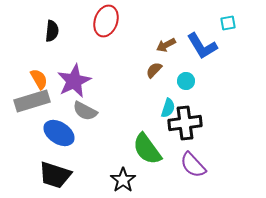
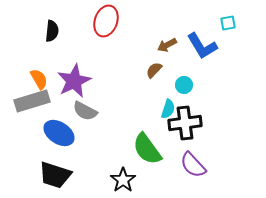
brown arrow: moved 1 px right
cyan circle: moved 2 px left, 4 px down
cyan semicircle: moved 1 px down
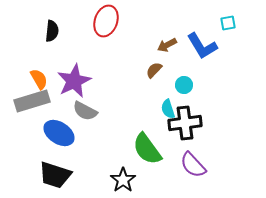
cyan semicircle: rotated 144 degrees clockwise
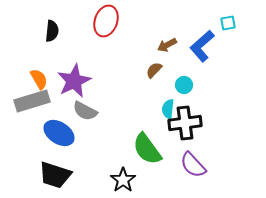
blue L-shape: rotated 80 degrees clockwise
cyan semicircle: rotated 24 degrees clockwise
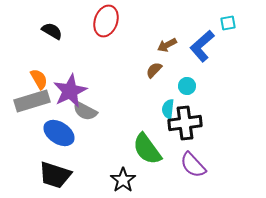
black semicircle: rotated 65 degrees counterclockwise
purple star: moved 4 px left, 10 px down
cyan circle: moved 3 px right, 1 px down
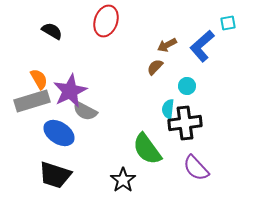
brown semicircle: moved 1 px right, 3 px up
purple semicircle: moved 3 px right, 3 px down
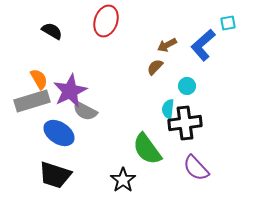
blue L-shape: moved 1 px right, 1 px up
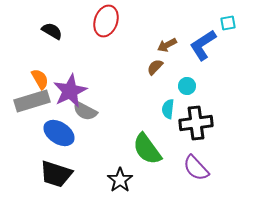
blue L-shape: rotated 8 degrees clockwise
orange semicircle: moved 1 px right
black cross: moved 11 px right
black trapezoid: moved 1 px right, 1 px up
black star: moved 3 px left
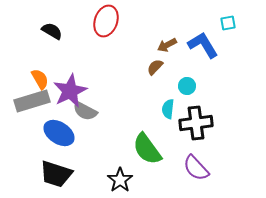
blue L-shape: rotated 92 degrees clockwise
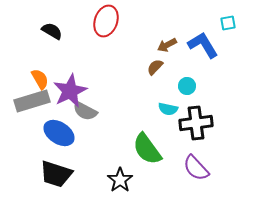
cyan semicircle: rotated 84 degrees counterclockwise
